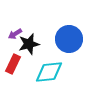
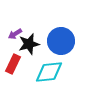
blue circle: moved 8 px left, 2 px down
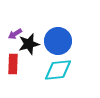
blue circle: moved 3 px left
red rectangle: rotated 24 degrees counterclockwise
cyan diamond: moved 9 px right, 2 px up
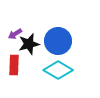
red rectangle: moved 1 px right, 1 px down
cyan diamond: rotated 36 degrees clockwise
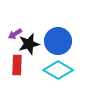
red rectangle: moved 3 px right
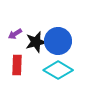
black star: moved 7 px right, 2 px up
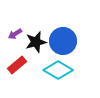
blue circle: moved 5 px right
red rectangle: rotated 48 degrees clockwise
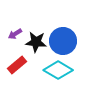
black star: rotated 20 degrees clockwise
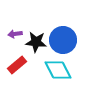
purple arrow: rotated 24 degrees clockwise
blue circle: moved 1 px up
cyan diamond: rotated 32 degrees clockwise
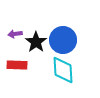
black star: rotated 30 degrees clockwise
red rectangle: rotated 42 degrees clockwise
cyan diamond: moved 5 px right; rotated 24 degrees clockwise
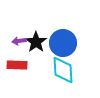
purple arrow: moved 4 px right, 7 px down
blue circle: moved 3 px down
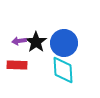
blue circle: moved 1 px right
